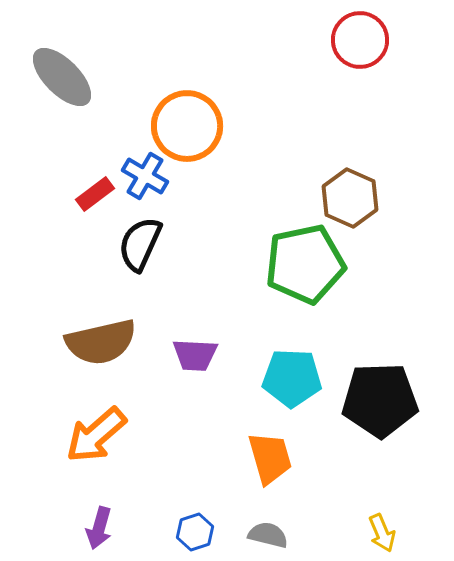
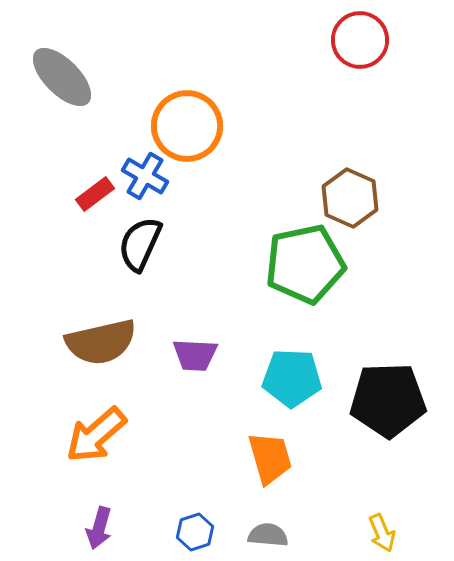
black pentagon: moved 8 px right
gray semicircle: rotated 9 degrees counterclockwise
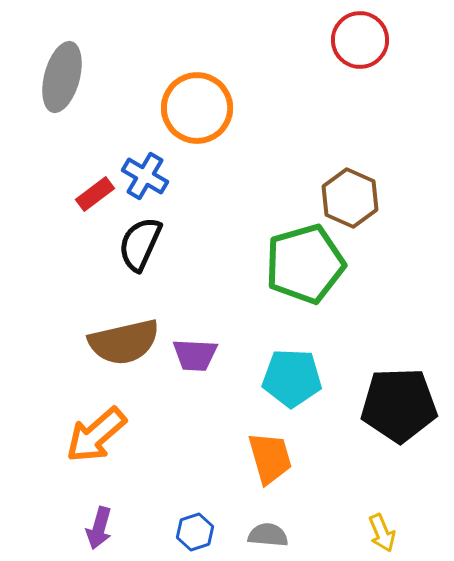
gray ellipse: rotated 60 degrees clockwise
orange circle: moved 10 px right, 18 px up
green pentagon: rotated 4 degrees counterclockwise
brown semicircle: moved 23 px right
black pentagon: moved 11 px right, 5 px down
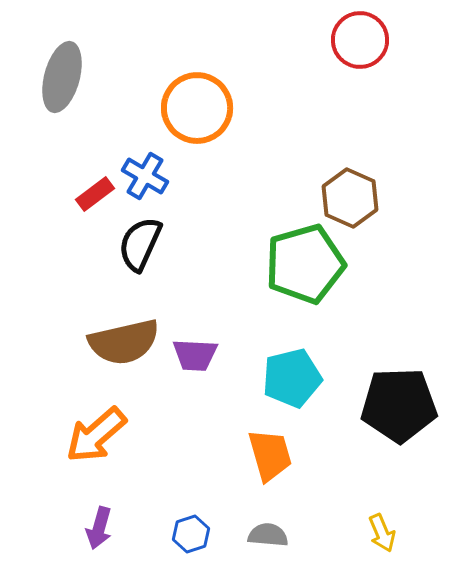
cyan pentagon: rotated 16 degrees counterclockwise
orange trapezoid: moved 3 px up
blue hexagon: moved 4 px left, 2 px down
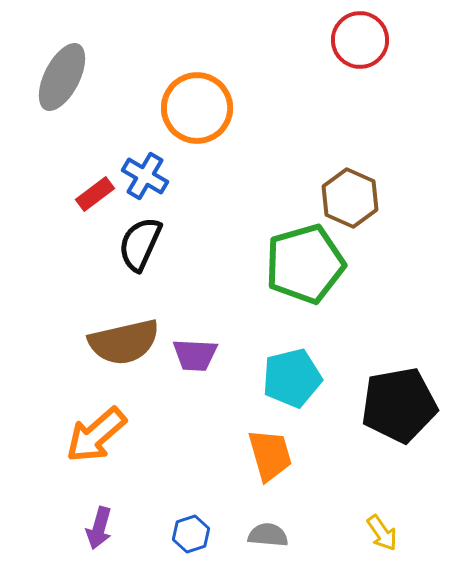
gray ellipse: rotated 12 degrees clockwise
black pentagon: rotated 8 degrees counterclockwise
yellow arrow: rotated 12 degrees counterclockwise
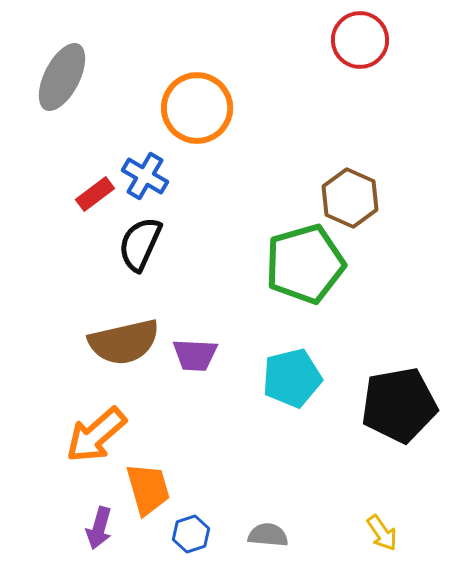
orange trapezoid: moved 122 px left, 34 px down
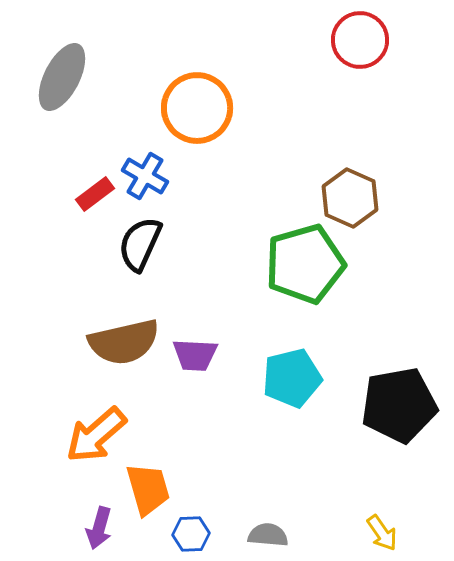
blue hexagon: rotated 15 degrees clockwise
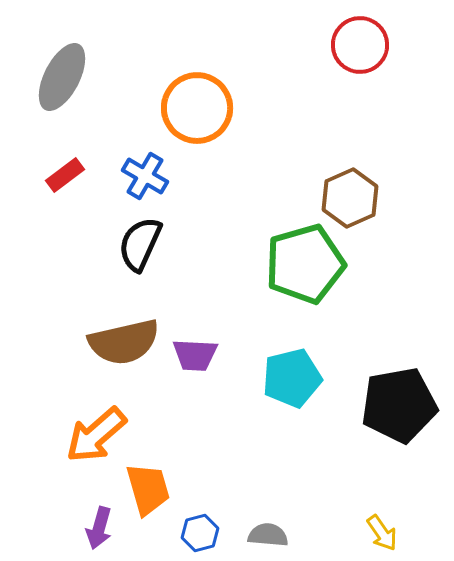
red circle: moved 5 px down
red rectangle: moved 30 px left, 19 px up
brown hexagon: rotated 12 degrees clockwise
blue hexagon: moved 9 px right, 1 px up; rotated 12 degrees counterclockwise
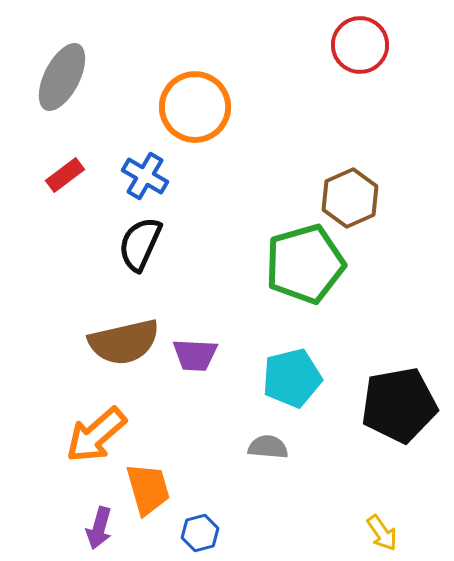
orange circle: moved 2 px left, 1 px up
gray semicircle: moved 88 px up
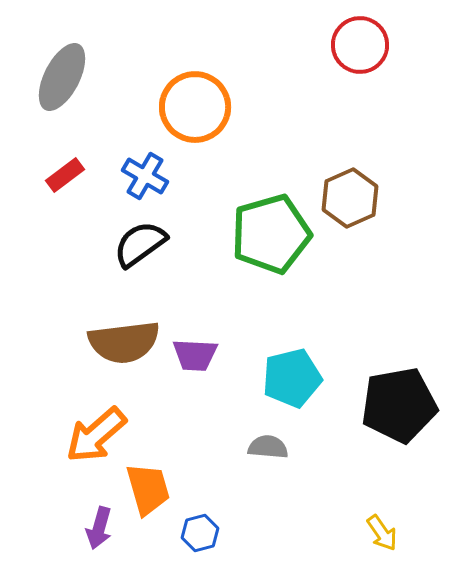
black semicircle: rotated 30 degrees clockwise
green pentagon: moved 34 px left, 30 px up
brown semicircle: rotated 6 degrees clockwise
